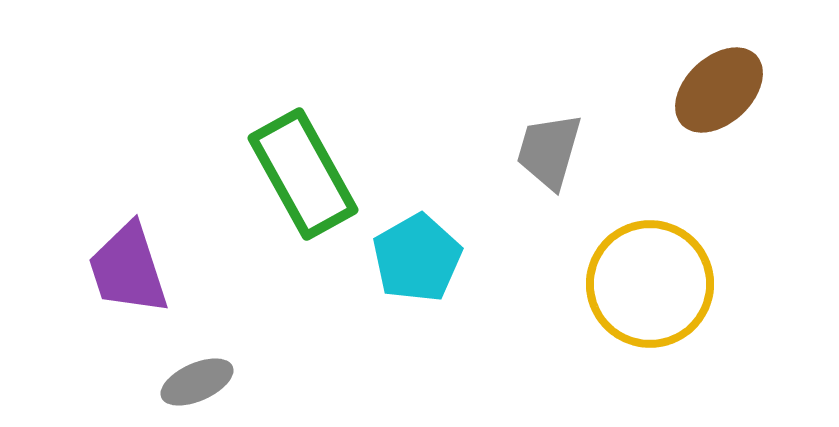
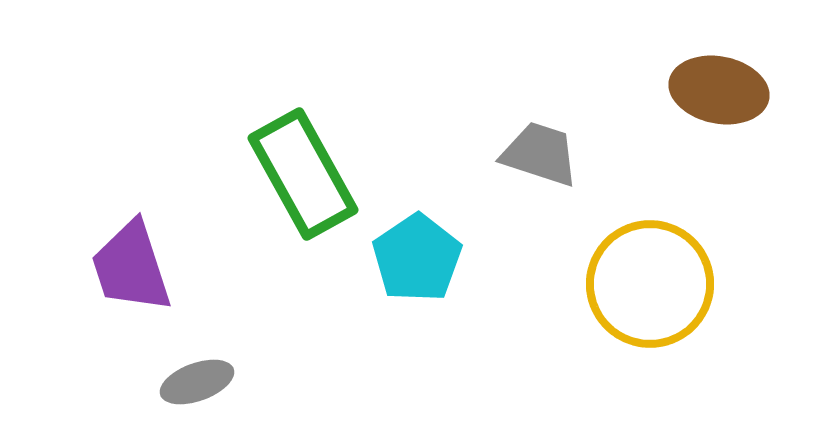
brown ellipse: rotated 54 degrees clockwise
gray trapezoid: moved 9 px left, 3 px down; rotated 92 degrees clockwise
cyan pentagon: rotated 4 degrees counterclockwise
purple trapezoid: moved 3 px right, 2 px up
gray ellipse: rotated 4 degrees clockwise
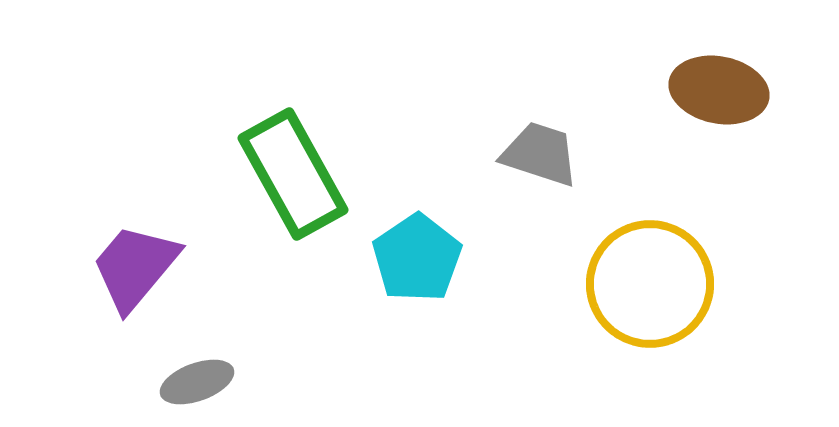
green rectangle: moved 10 px left
purple trapezoid: moved 4 px right; rotated 58 degrees clockwise
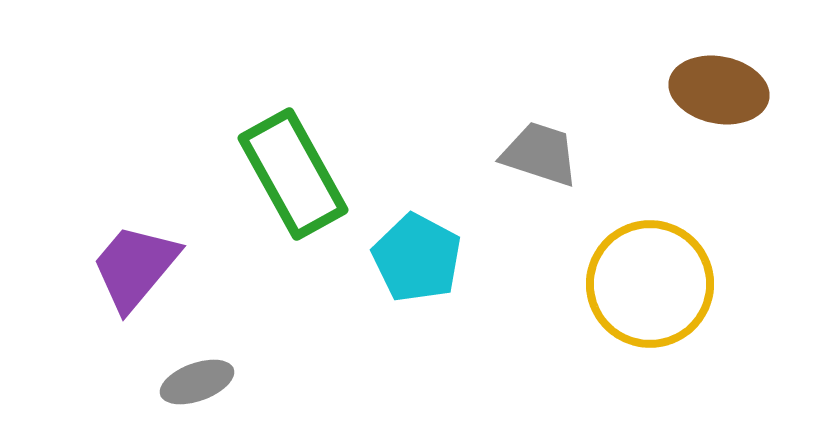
cyan pentagon: rotated 10 degrees counterclockwise
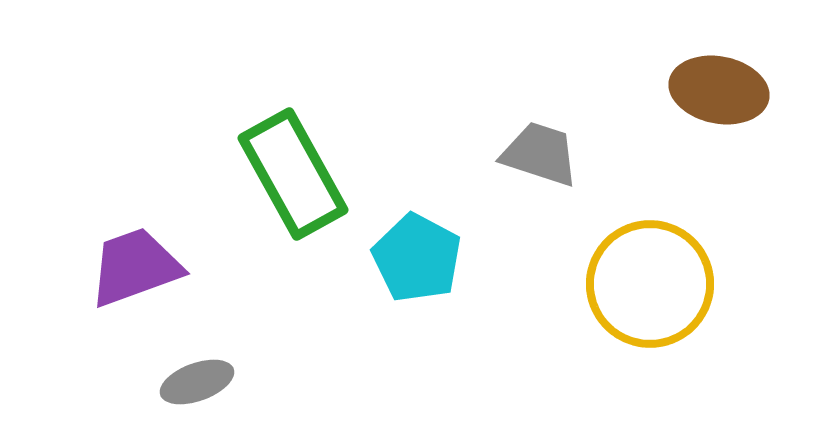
purple trapezoid: rotated 30 degrees clockwise
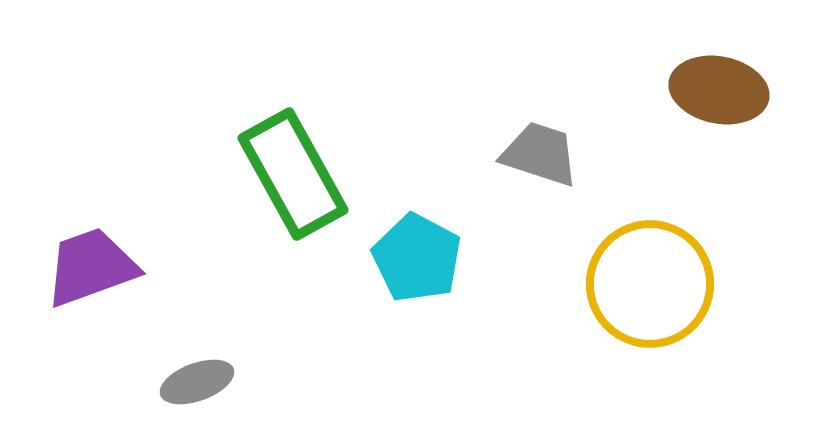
purple trapezoid: moved 44 px left
